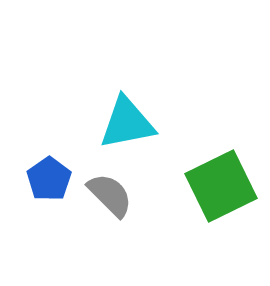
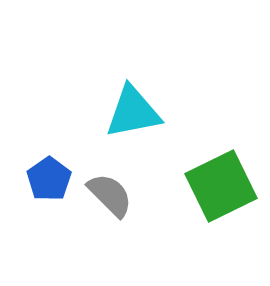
cyan triangle: moved 6 px right, 11 px up
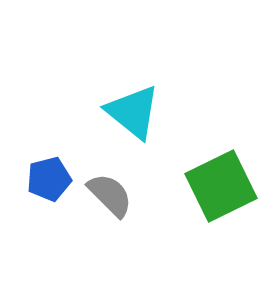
cyan triangle: rotated 50 degrees clockwise
blue pentagon: rotated 21 degrees clockwise
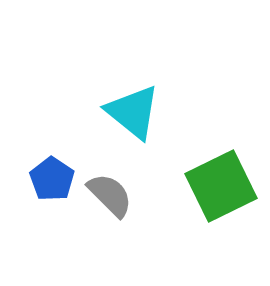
blue pentagon: moved 3 px right; rotated 24 degrees counterclockwise
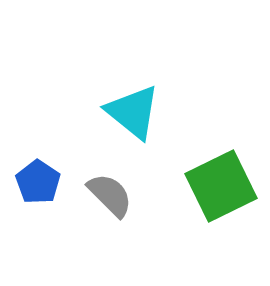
blue pentagon: moved 14 px left, 3 px down
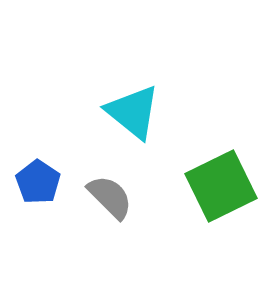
gray semicircle: moved 2 px down
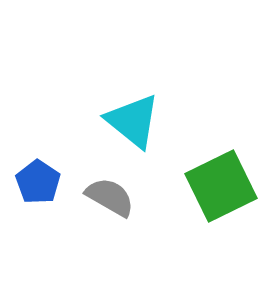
cyan triangle: moved 9 px down
gray semicircle: rotated 15 degrees counterclockwise
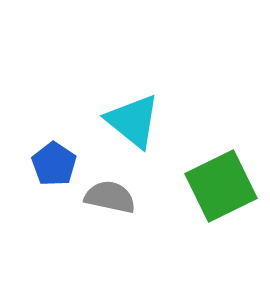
blue pentagon: moved 16 px right, 18 px up
gray semicircle: rotated 18 degrees counterclockwise
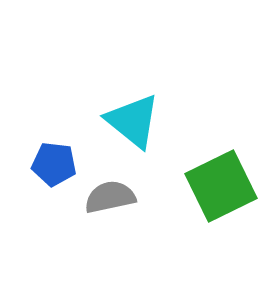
blue pentagon: rotated 27 degrees counterclockwise
gray semicircle: rotated 24 degrees counterclockwise
